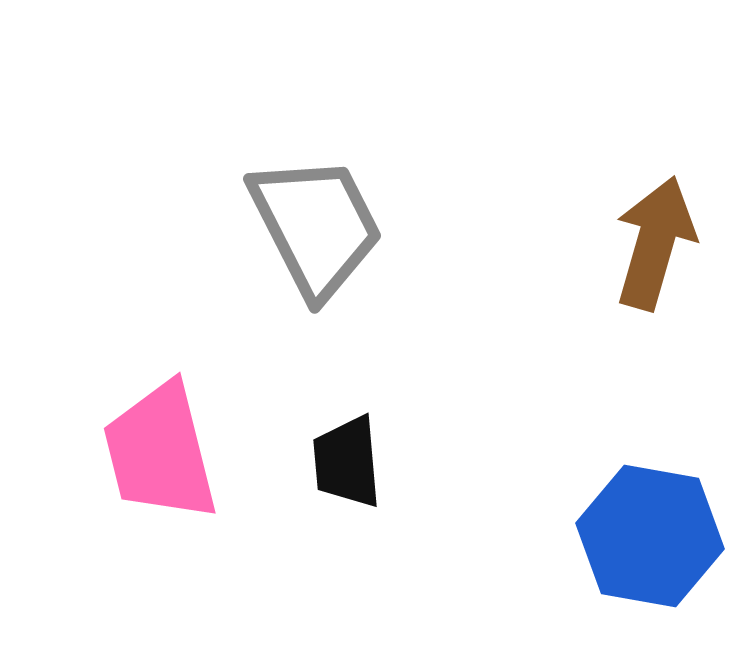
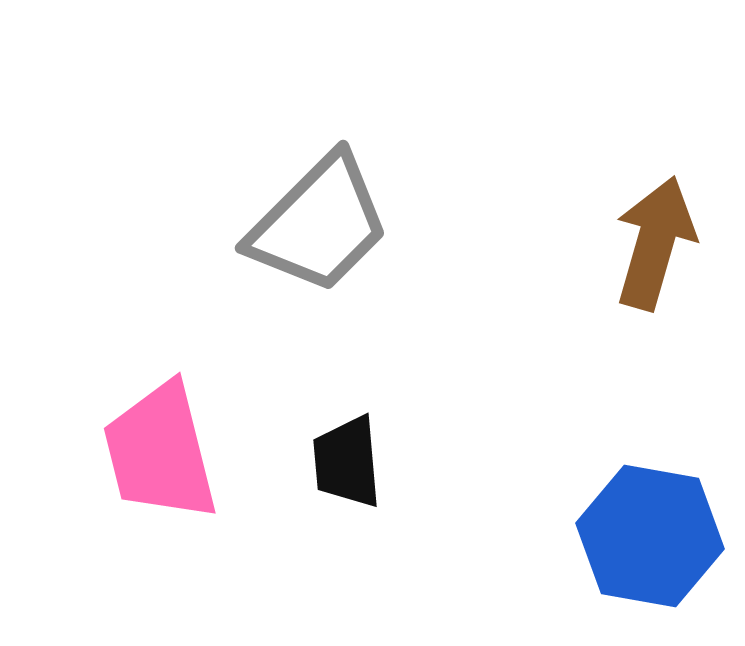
gray trapezoid: moved 3 px right, 2 px up; rotated 72 degrees clockwise
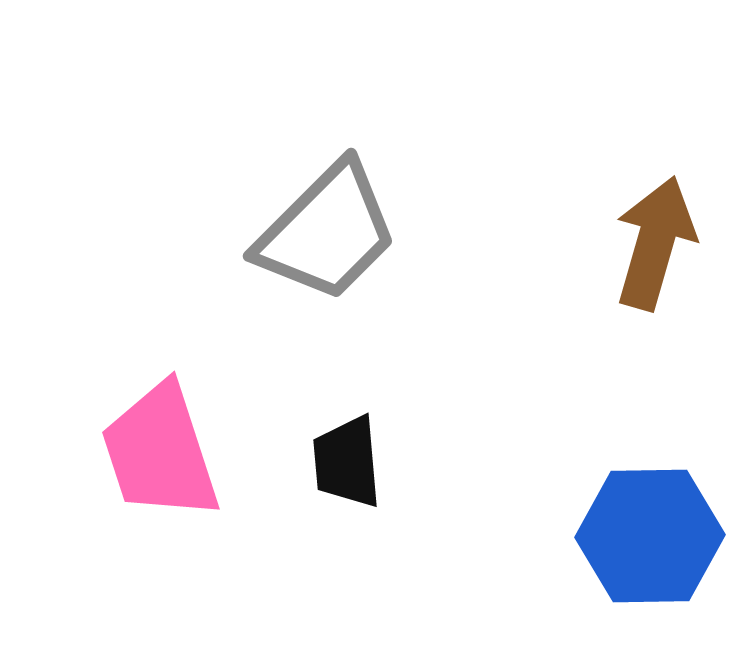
gray trapezoid: moved 8 px right, 8 px down
pink trapezoid: rotated 4 degrees counterclockwise
blue hexagon: rotated 11 degrees counterclockwise
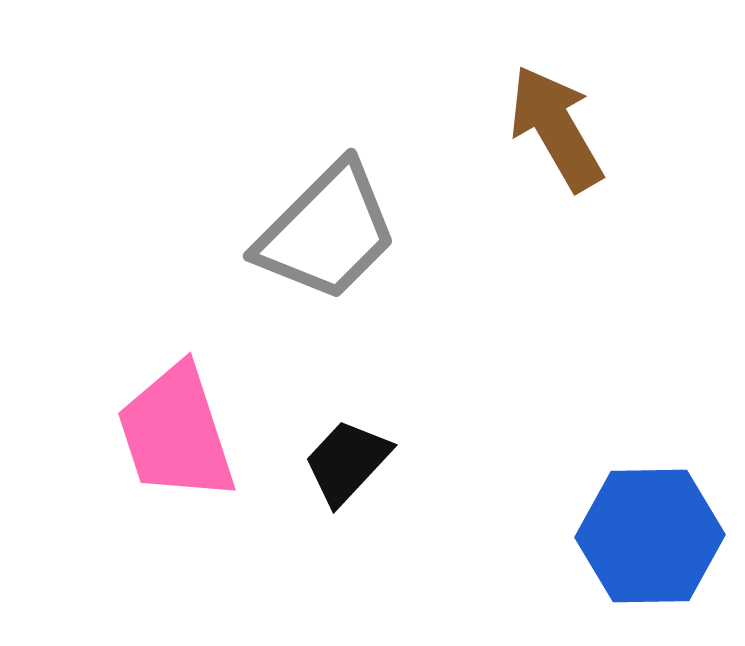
brown arrow: moved 99 px left, 115 px up; rotated 46 degrees counterclockwise
pink trapezoid: moved 16 px right, 19 px up
black trapezoid: rotated 48 degrees clockwise
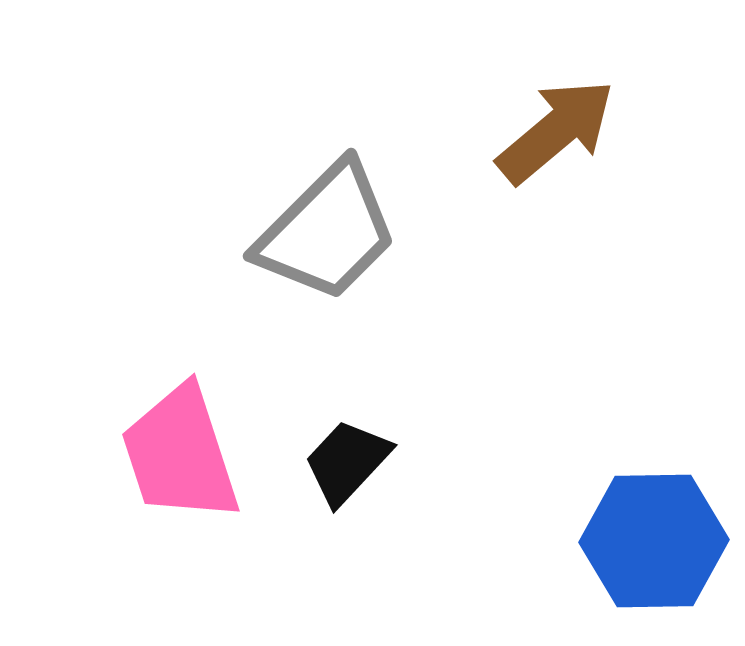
brown arrow: moved 3 px down; rotated 80 degrees clockwise
pink trapezoid: moved 4 px right, 21 px down
blue hexagon: moved 4 px right, 5 px down
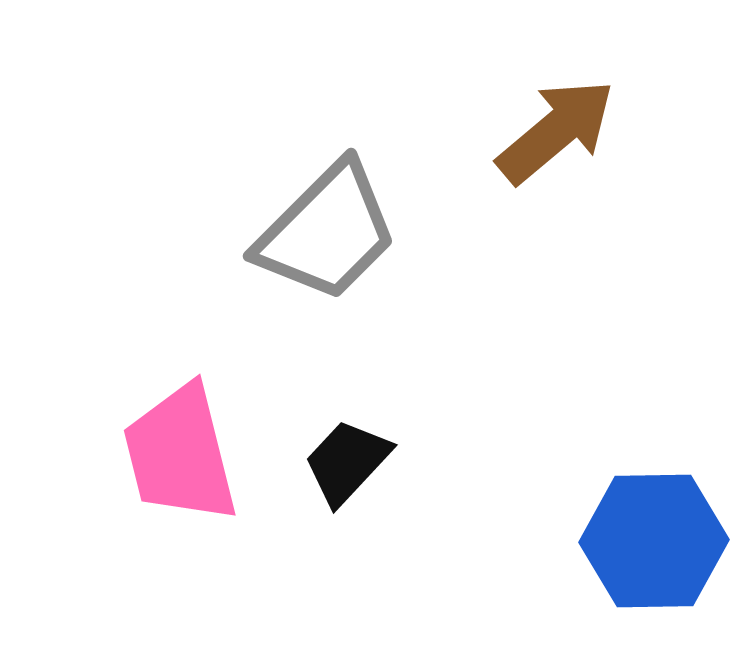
pink trapezoid: rotated 4 degrees clockwise
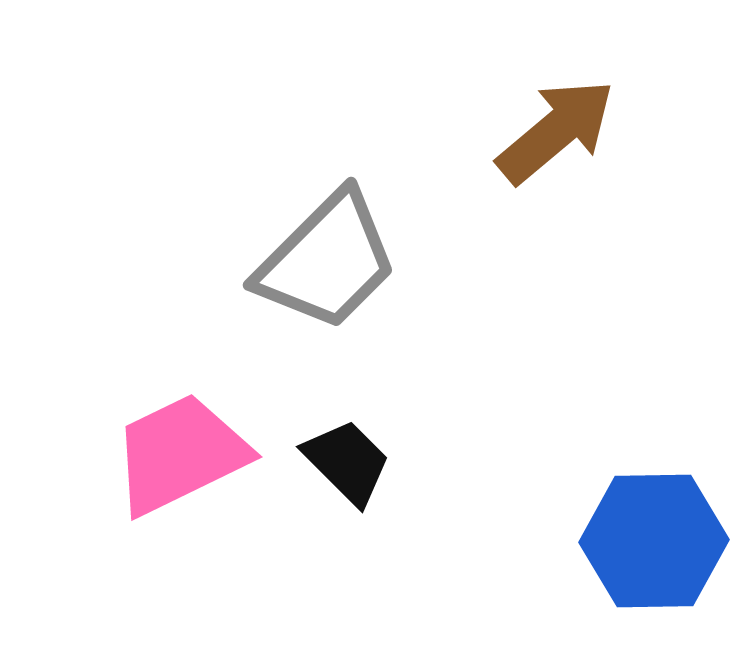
gray trapezoid: moved 29 px down
pink trapezoid: rotated 78 degrees clockwise
black trapezoid: rotated 92 degrees clockwise
